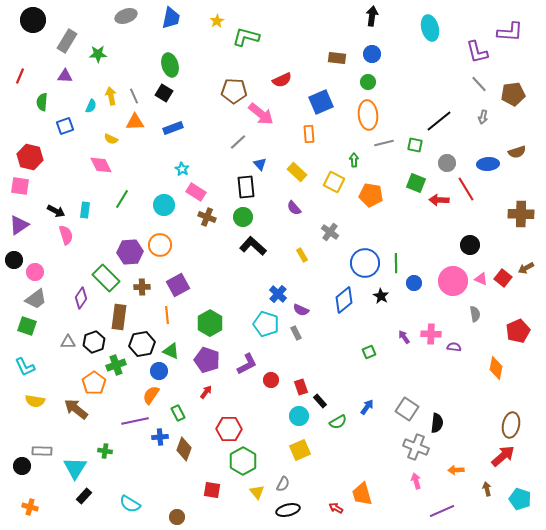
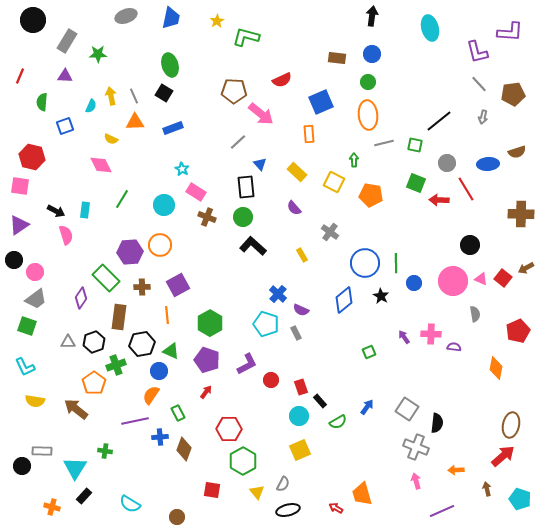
red hexagon at (30, 157): moved 2 px right
orange cross at (30, 507): moved 22 px right
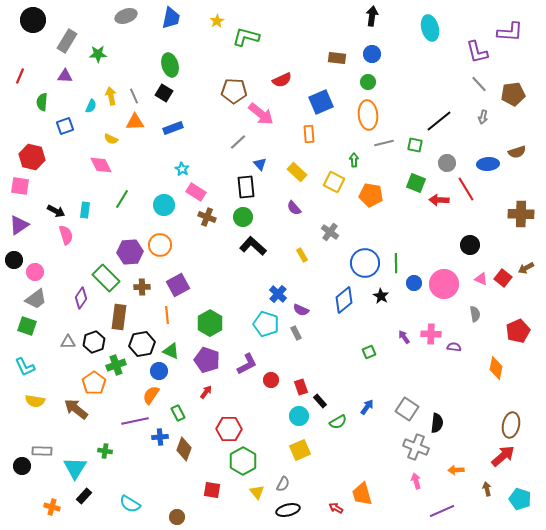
pink circle at (453, 281): moved 9 px left, 3 px down
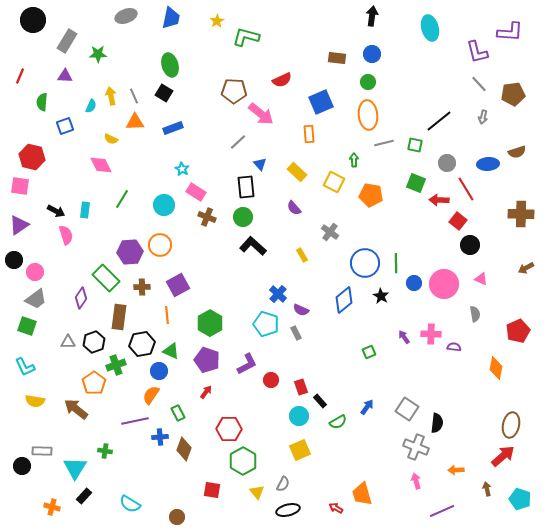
red square at (503, 278): moved 45 px left, 57 px up
